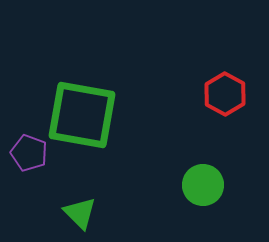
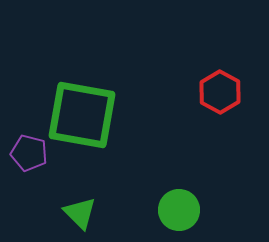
red hexagon: moved 5 px left, 2 px up
purple pentagon: rotated 6 degrees counterclockwise
green circle: moved 24 px left, 25 px down
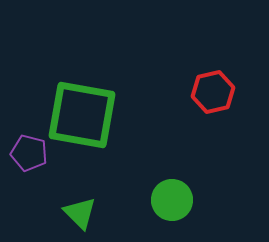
red hexagon: moved 7 px left; rotated 18 degrees clockwise
green circle: moved 7 px left, 10 px up
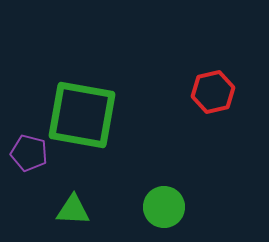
green circle: moved 8 px left, 7 px down
green triangle: moved 7 px left, 3 px up; rotated 42 degrees counterclockwise
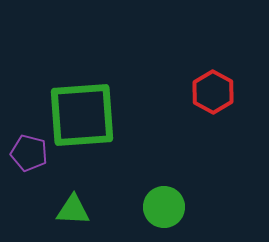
red hexagon: rotated 18 degrees counterclockwise
green square: rotated 14 degrees counterclockwise
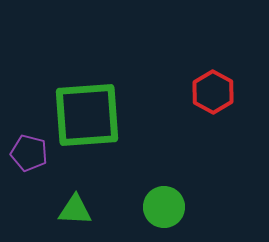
green square: moved 5 px right
green triangle: moved 2 px right
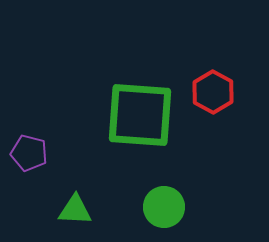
green square: moved 53 px right; rotated 8 degrees clockwise
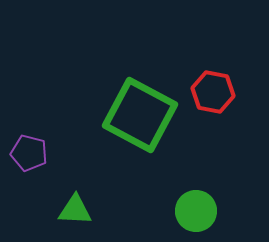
red hexagon: rotated 18 degrees counterclockwise
green square: rotated 24 degrees clockwise
green circle: moved 32 px right, 4 px down
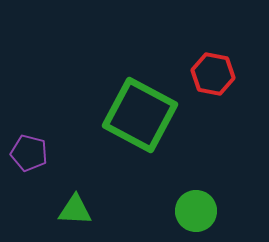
red hexagon: moved 18 px up
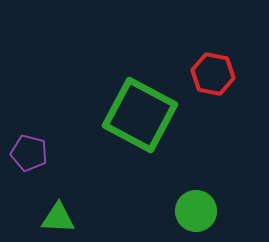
green triangle: moved 17 px left, 8 px down
